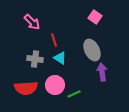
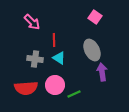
red line: rotated 16 degrees clockwise
cyan triangle: moved 1 px left
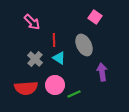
gray ellipse: moved 8 px left, 5 px up
gray cross: rotated 35 degrees clockwise
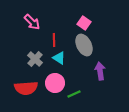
pink square: moved 11 px left, 6 px down
purple arrow: moved 2 px left, 1 px up
pink circle: moved 2 px up
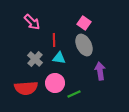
cyan triangle: rotated 24 degrees counterclockwise
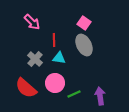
purple arrow: moved 25 px down
red semicircle: rotated 45 degrees clockwise
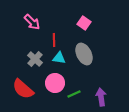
gray ellipse: moved 9 px down
red semicircle: moved 3 px left, 1 px down
purple arrow: moved 1 px right, 1 px down
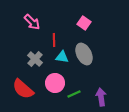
cyan triangle: moved 3 px right, 1 px up
